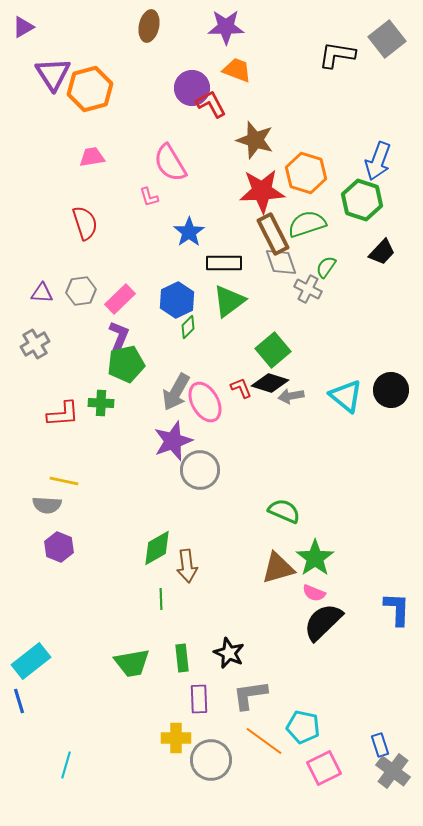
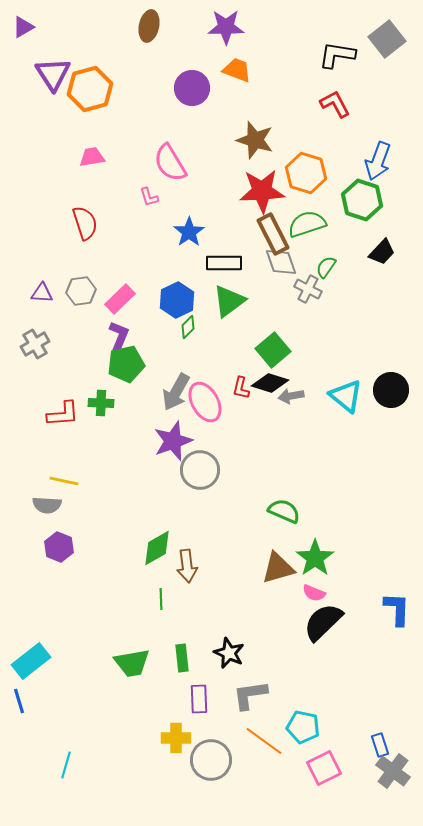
red L-shape at (211, 104): moved 124 px right
red L-shape at (241, 388): rotated 145 degrees counterclockwise
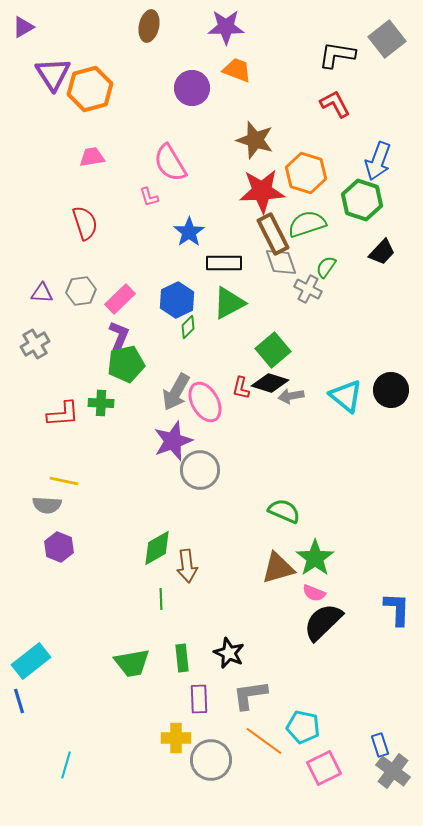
green triangle at (229, 301): moved 2 px down; rotated 9 degrees clockwise
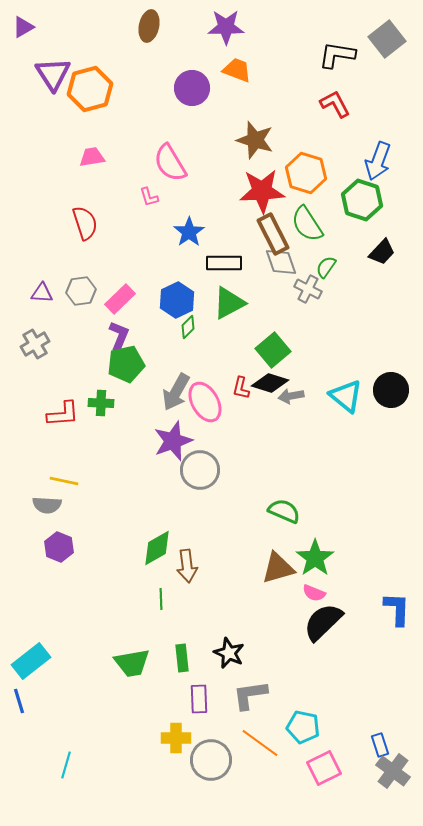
green semicircle at (307, 224): rotated 105 degrees counterclockwise
orange line at (264, 741): moved 4 px left, 2 px down
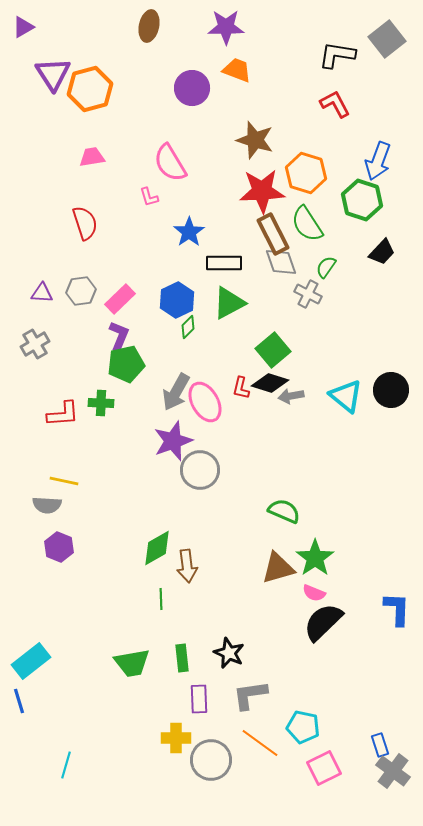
gray cross at (308, 289): moved 5 px down
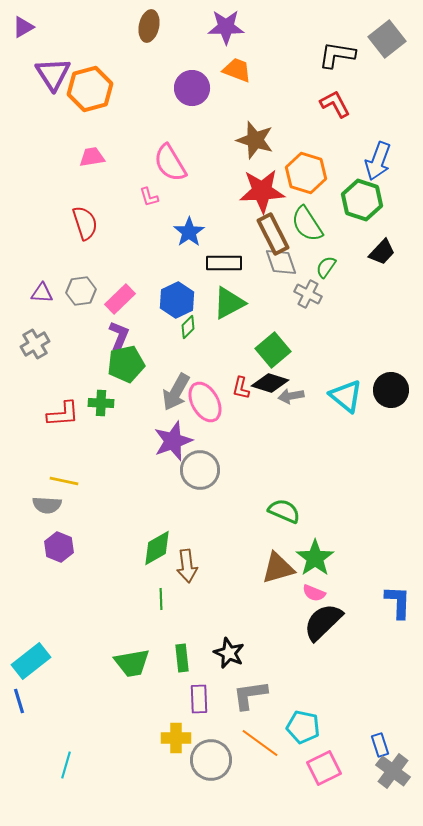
blue L-shape at (397, 609): moved 1 px right, 7 px up
